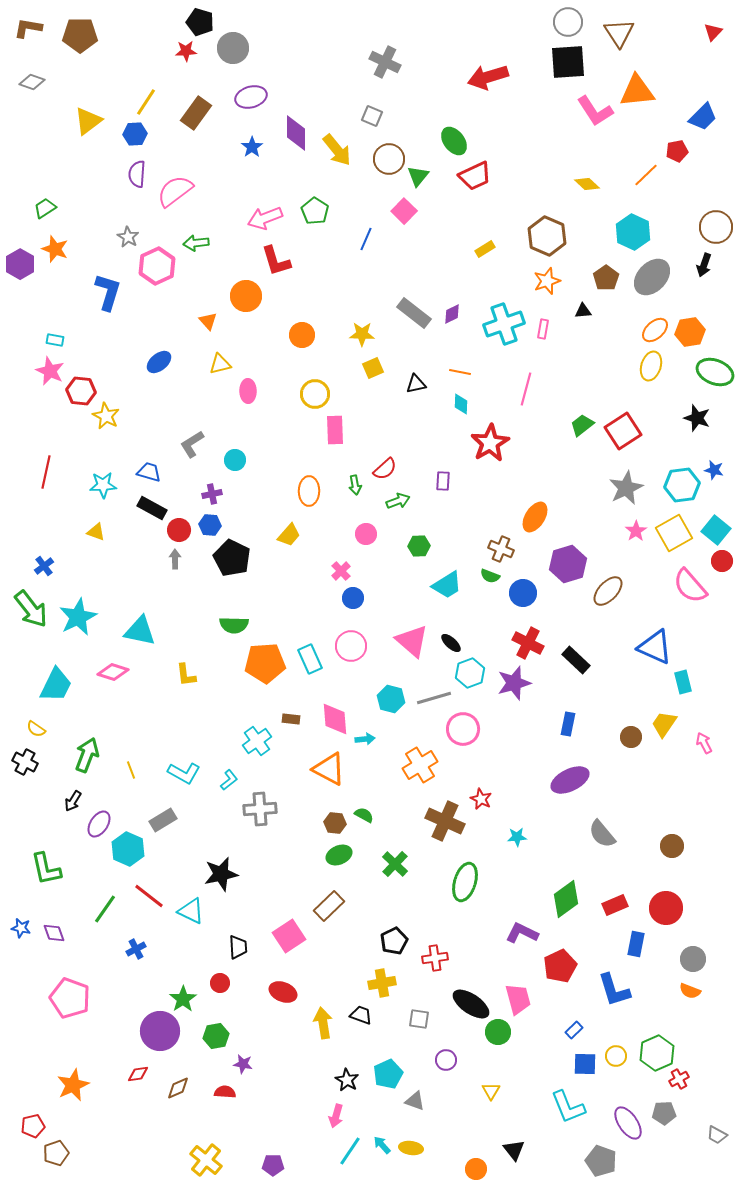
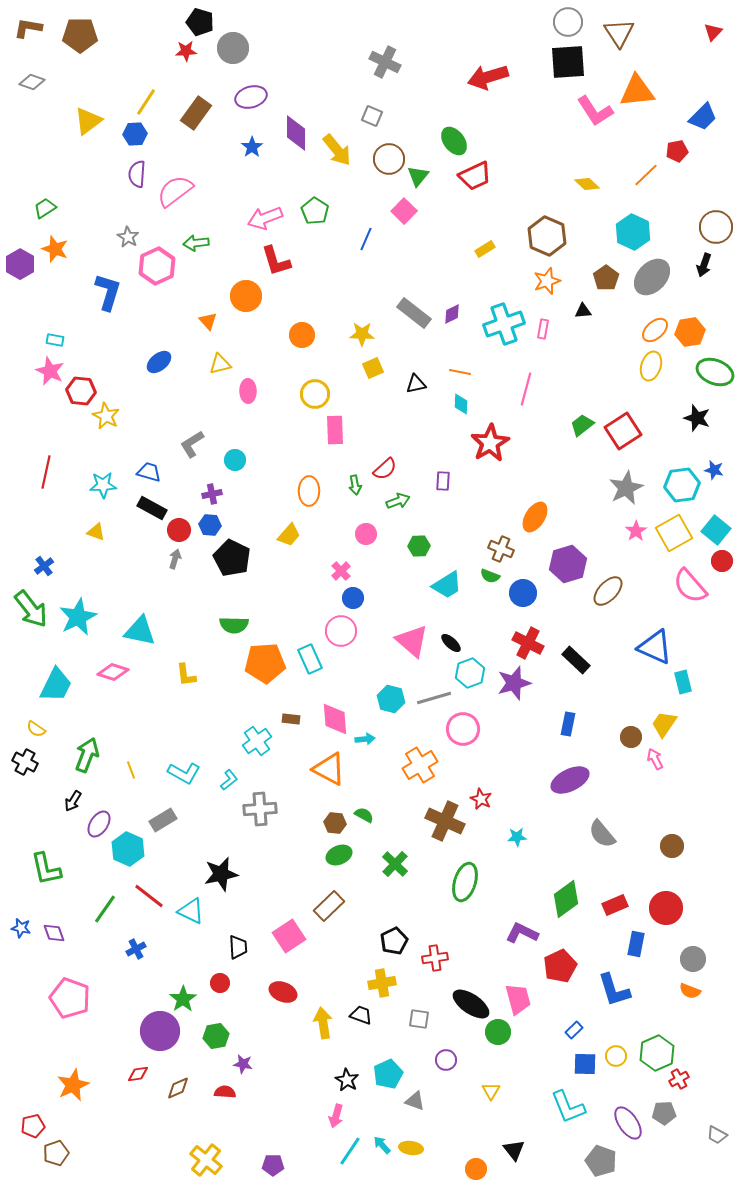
gray arrow at (175, 559): rotated 18 degrees clockwise
pink circle at (351, 646): moved 10 px left, 15 px up
pink arrow at (704, 743): moved 49 px left, 16 px down
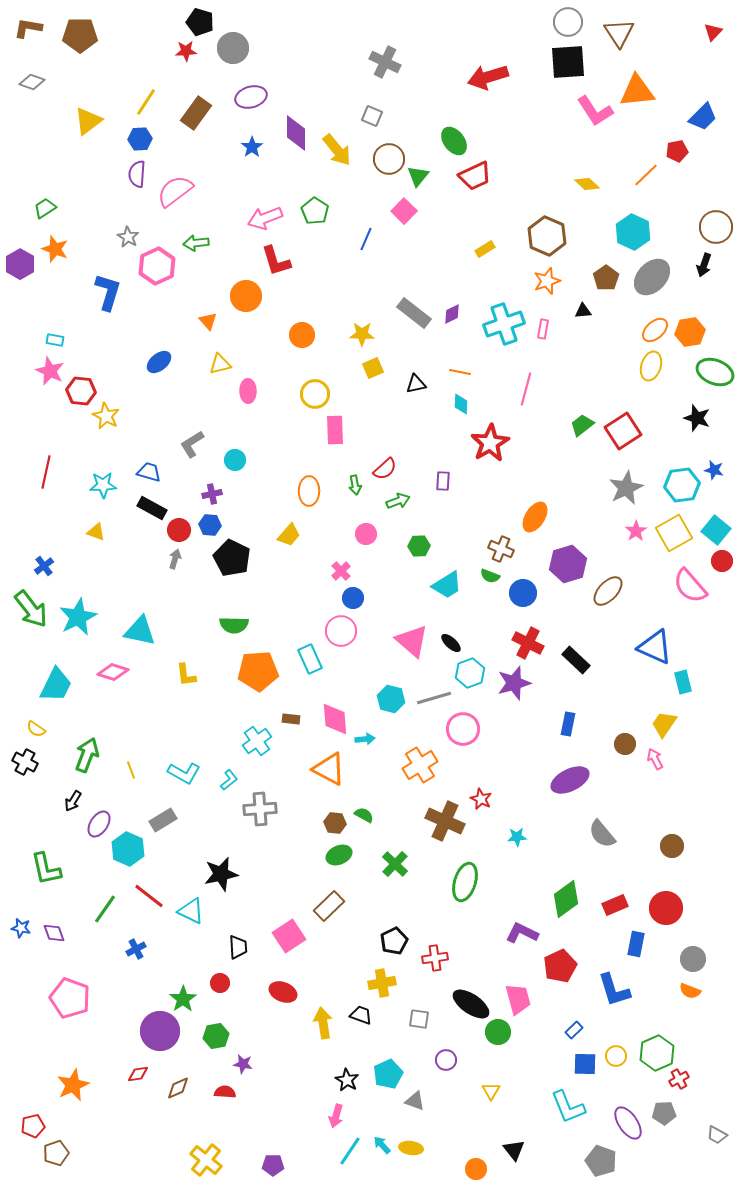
blue hexagon at (135, 134): moved 5 px right, 5 px down
orange pentagon at (265, 663): moved 7 px left, 8 px down
brown circle at (631, 737): moved 6 px left, 7 px down
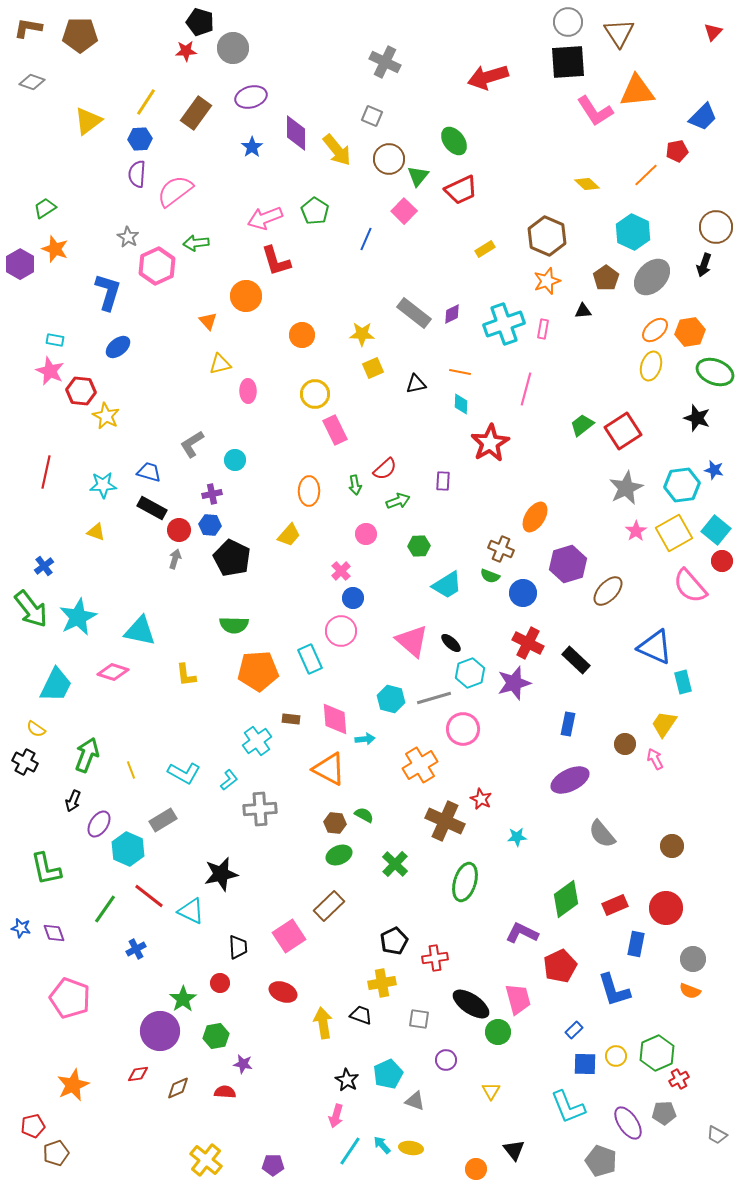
red trapezoid at (475, 176): moved 14 px left, 14 px down
blue ellipse at (159, 362): moved 41 px left, 15 px up
pink rectangle at (335, 430): rotated 24 degrees counterclockwise
black arrow at (73, 801): rotated 10 degrees counterclockwise
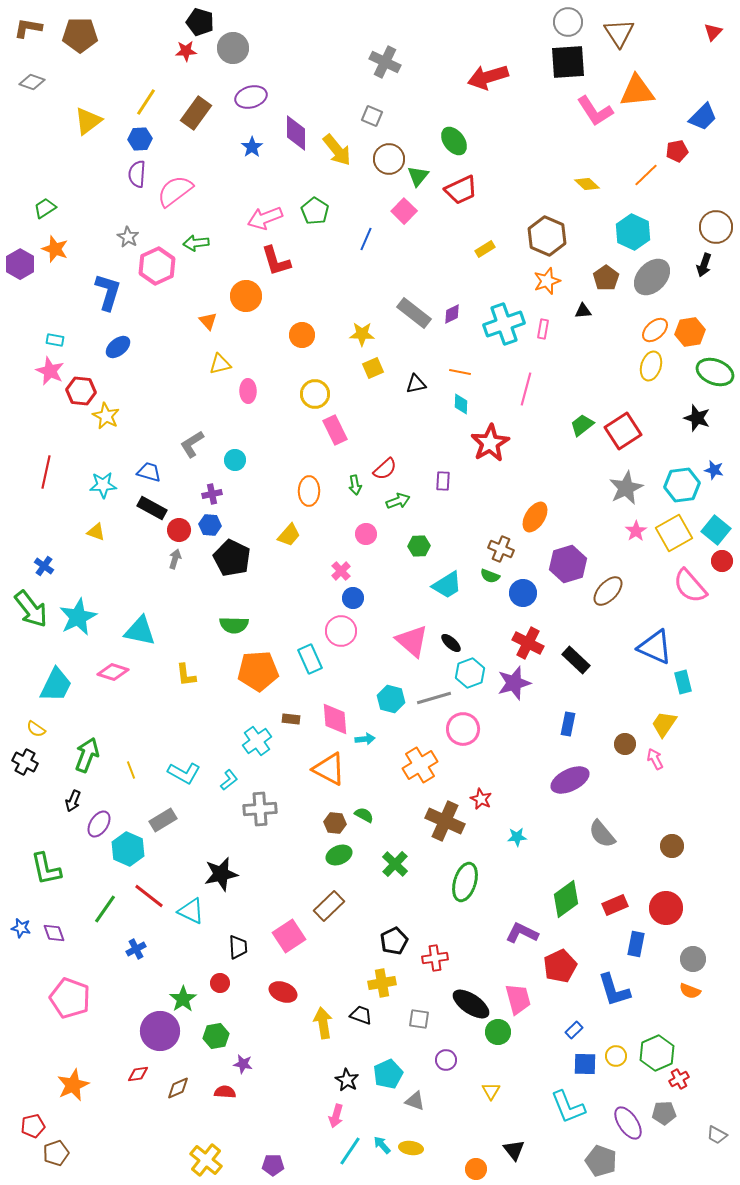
blue cross at (44, 566): rotated 18 degrees counterclockwise
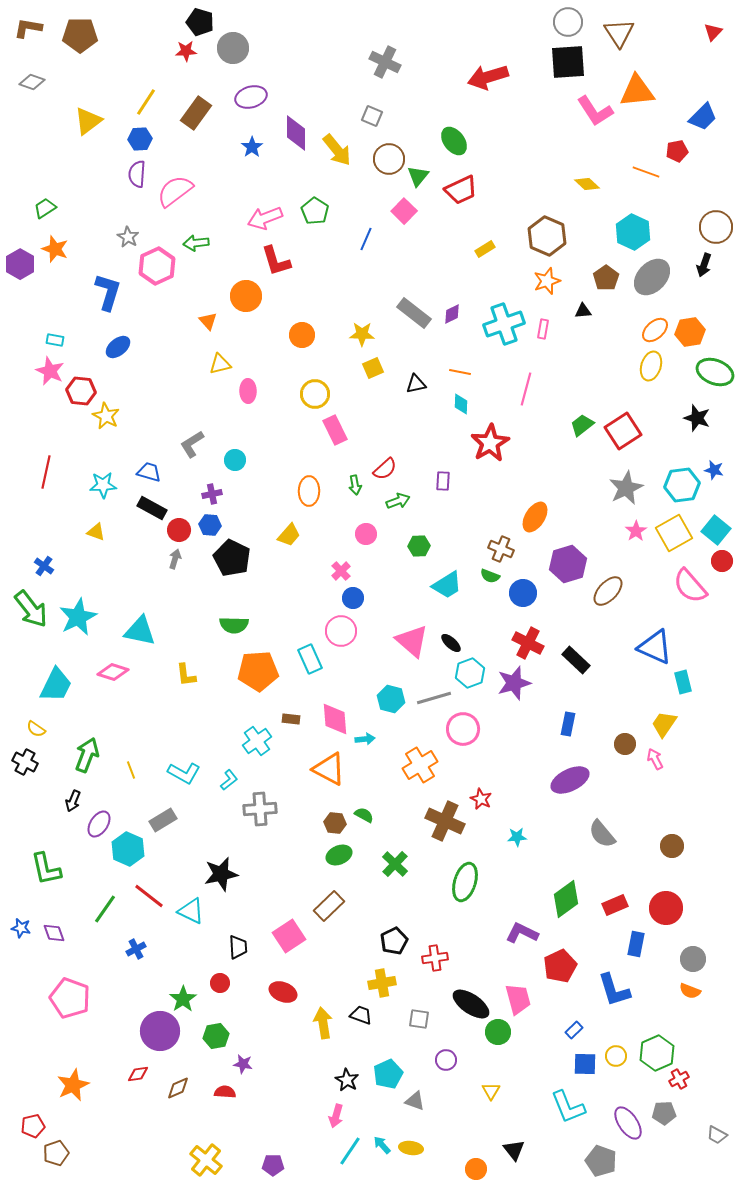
orange line at (646, 175): moved 3 px up; rotated 64 degrees clockwise
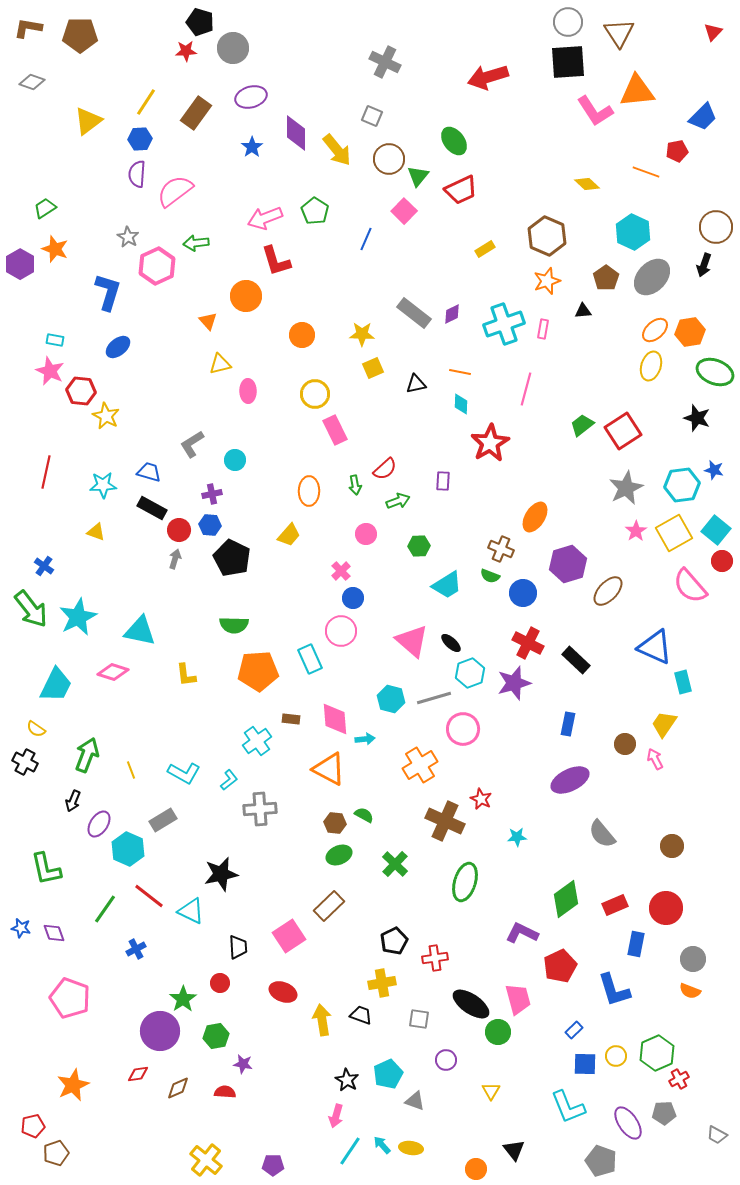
yellow arrow at (323, 1023): moved 1 px left, 3 px up
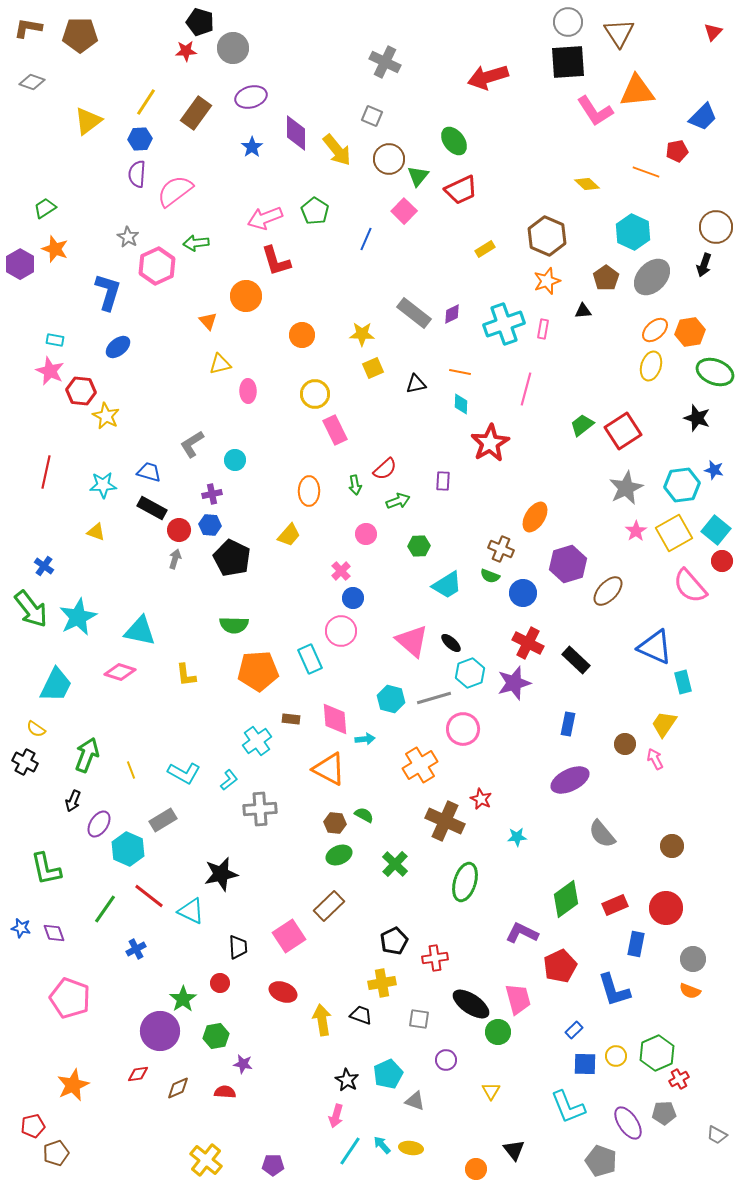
pink diamond at (113, 672): moved 7 px right
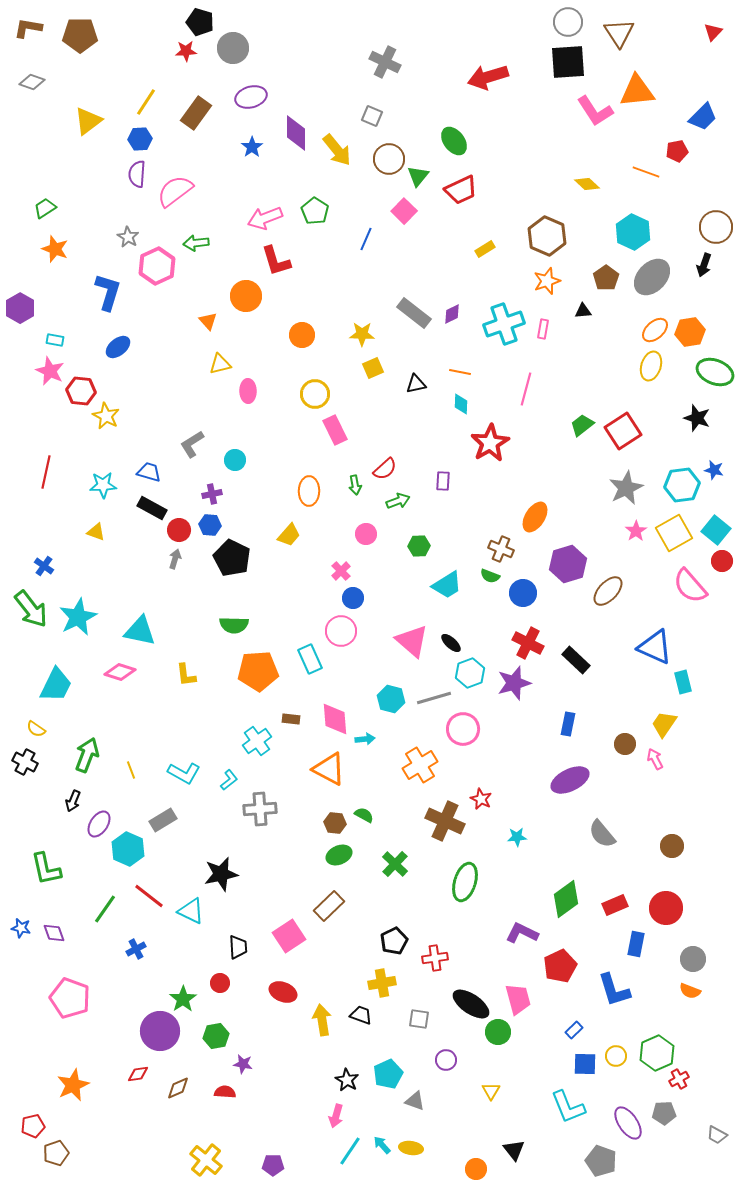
purple hexagon at (20, 264): moved 44 px down
